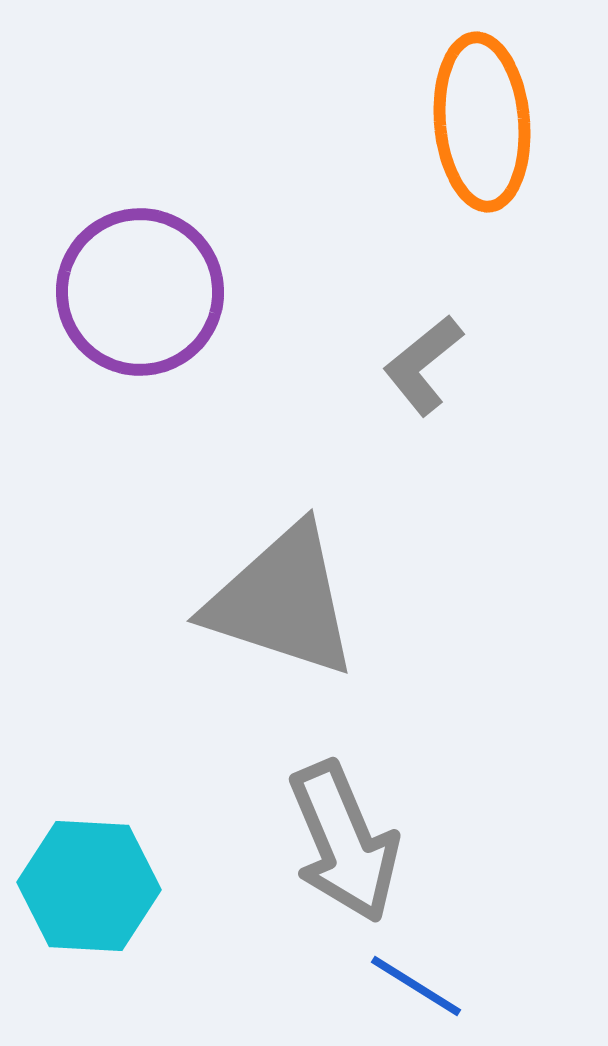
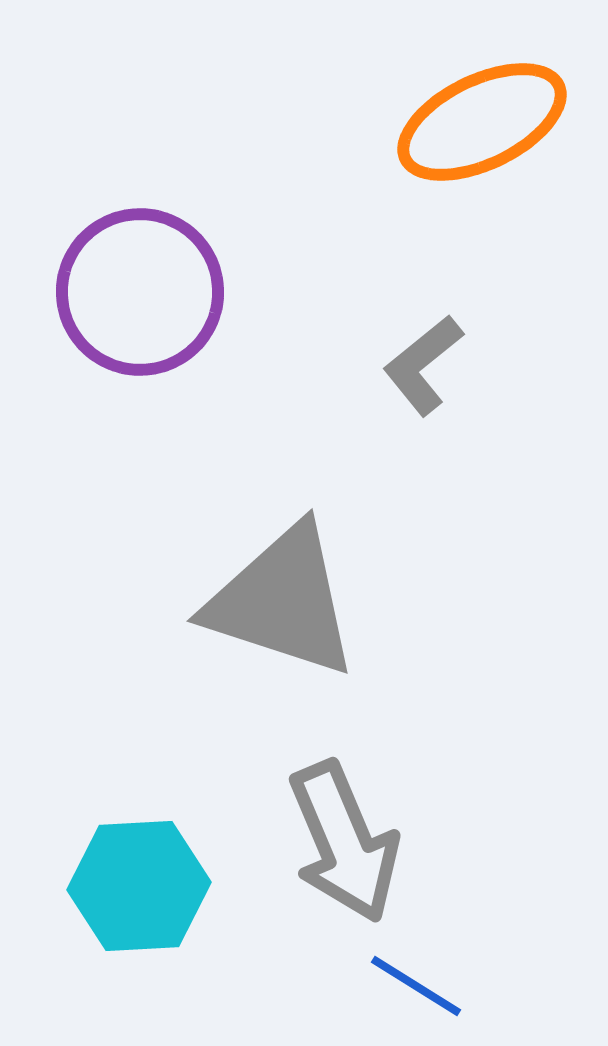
orange ellipse: rotated 69 degrees clockwise
cyan hexagon: moved 50 px right; rotated 6 degrees counterclockwise
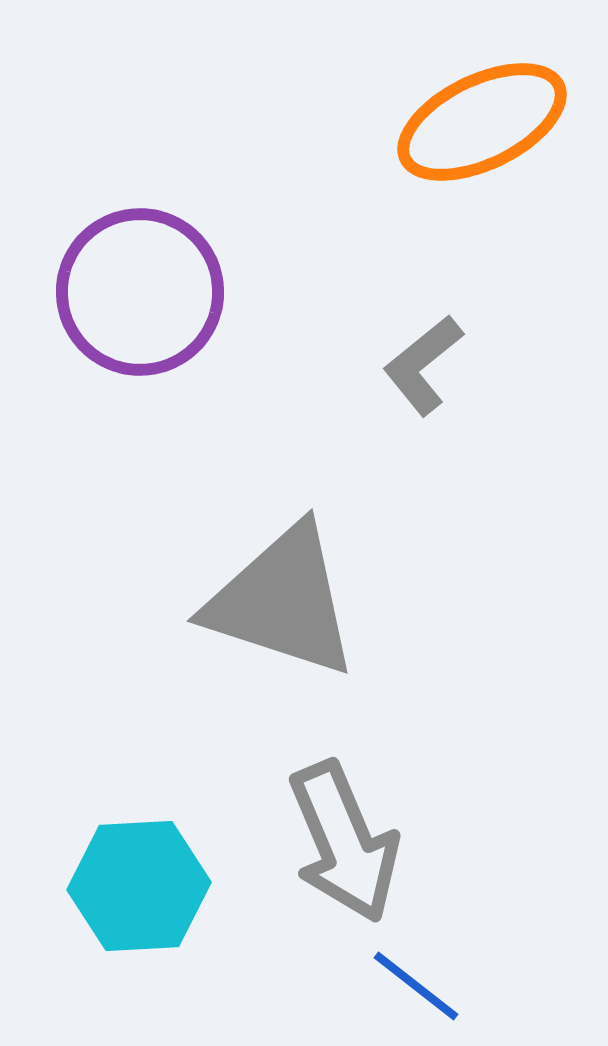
blue line: rotated 6 degrees clockwise
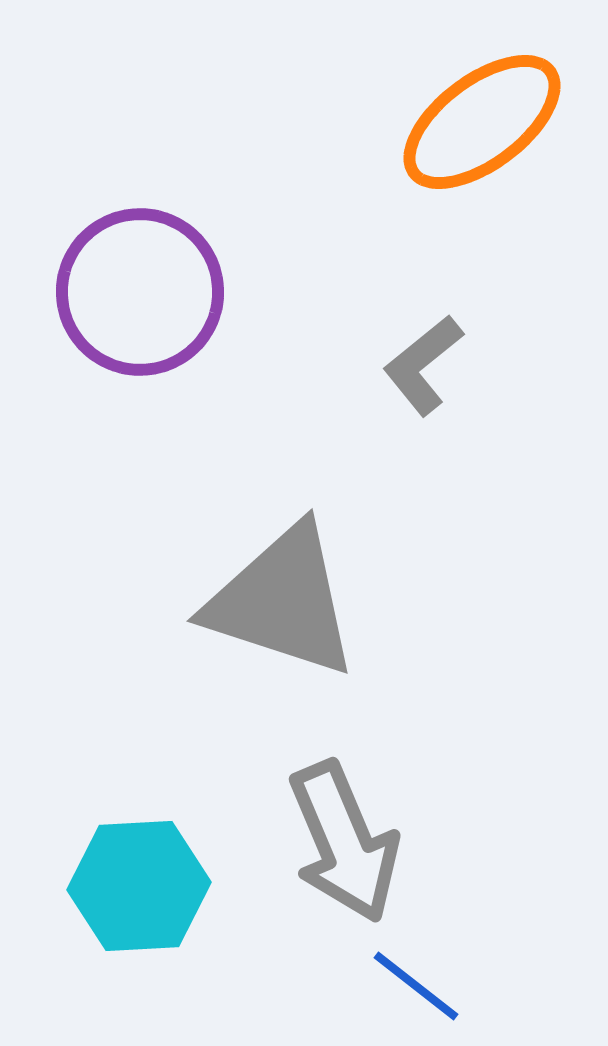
orange ellipse: rotated 11 degrees counterclockwise
